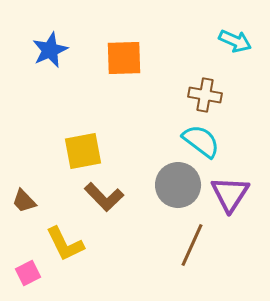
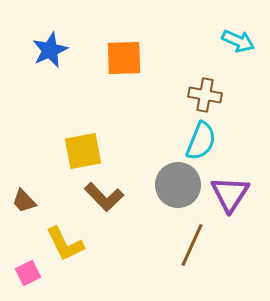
cyan arrow: moved 3 px right
cyan semicircle: rotated 75 degrees clockwise
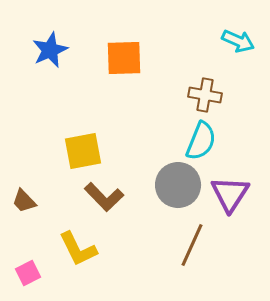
yellow L-shape: moved 13 px right, 5 px down
